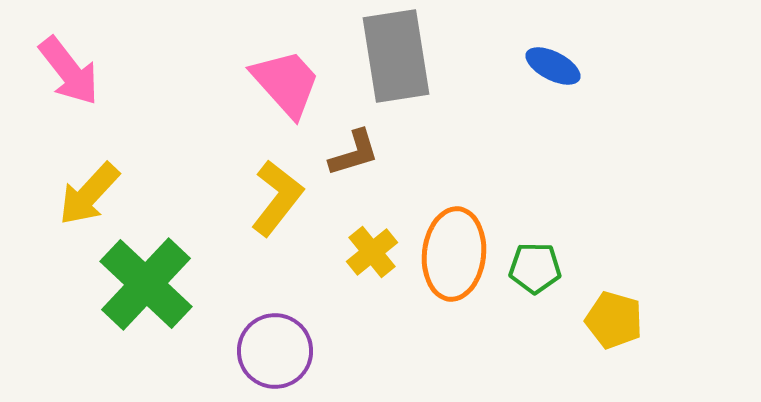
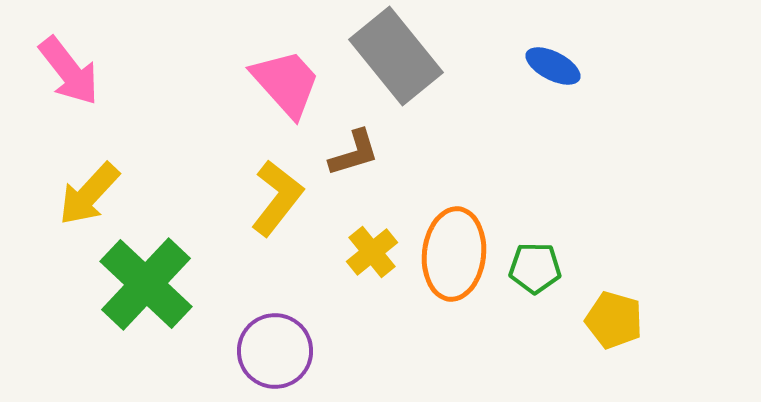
gray rectangle: rotated 30 degrees counterclockwise
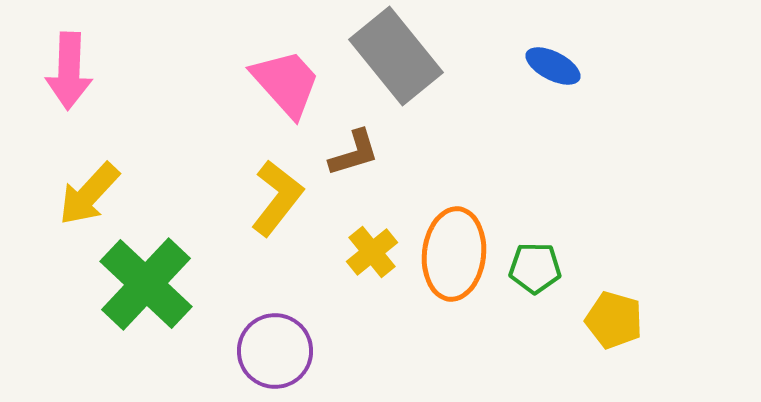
pink arrow: rotated 40 degrees clockwise
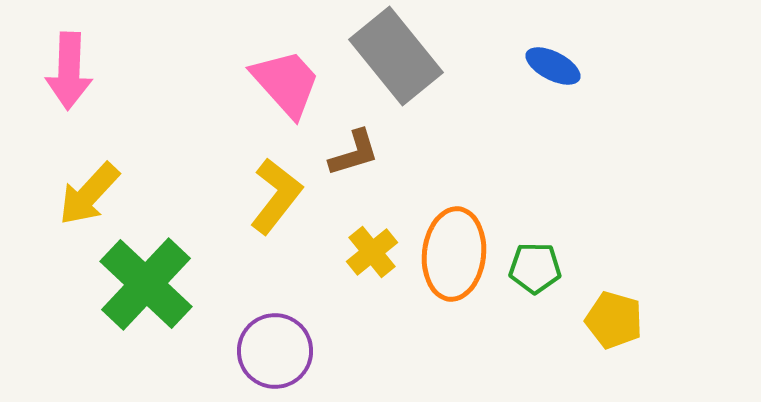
yellow L-shape: moved 1 px left, 2 px up
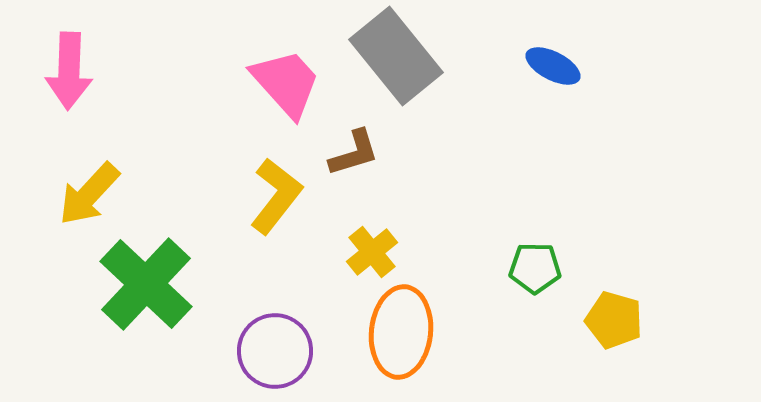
orange ellipse: moved 53 px left, 78 px down
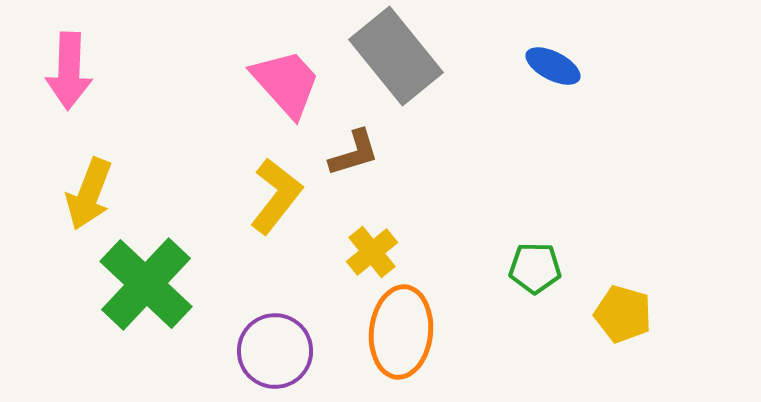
yellow arrow: rotated 22 degrees counterclockwise
yellow pentagon: moved 9 px right, 6 px up
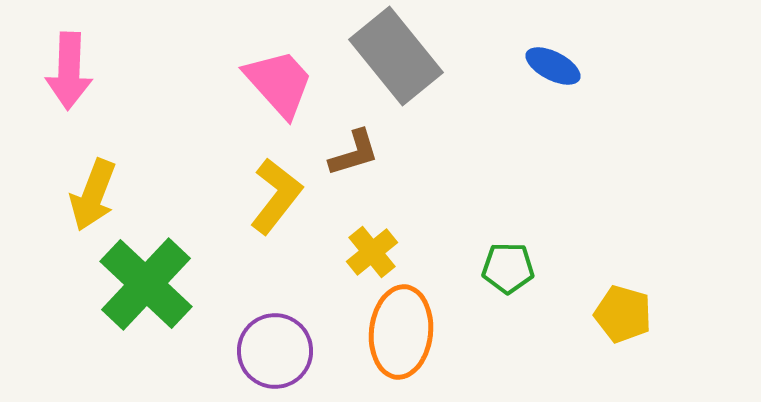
pink trapezoid: moved 7 px left
yellow arrow: moved 4 px right, 1 px down
green pentagon: moved 27 px left
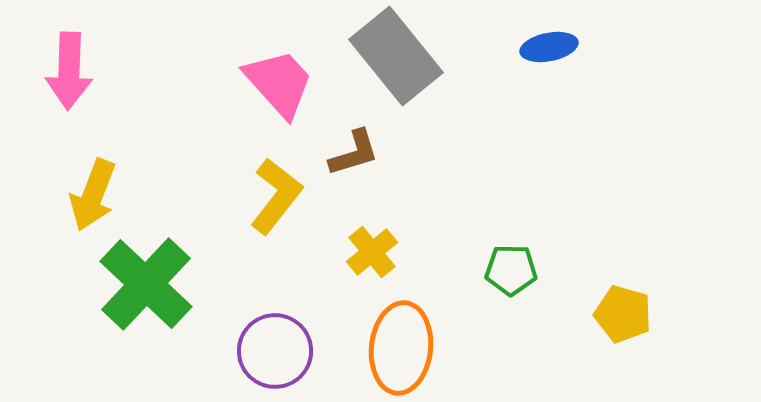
blue ellipse: moved 4 px left, 19 px up; rotated 38 degrees counterclockwise
green pentagon: moved 3 px right, 2 px down
orange ellipse: moved 16 px down
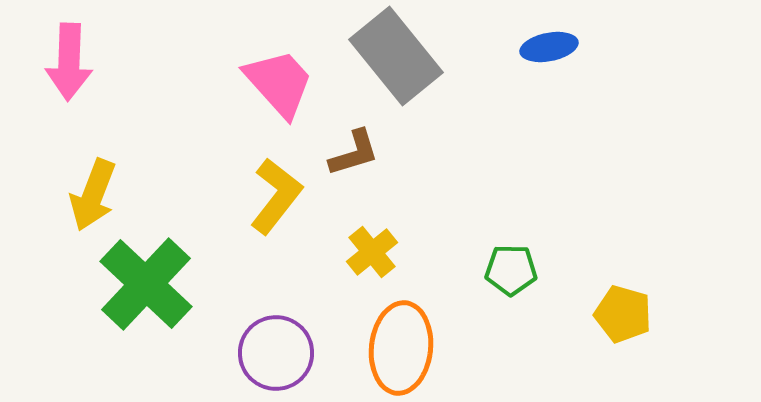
pink arrow: moved 9 px up
purple circle: moved 1 px right, 2 px down
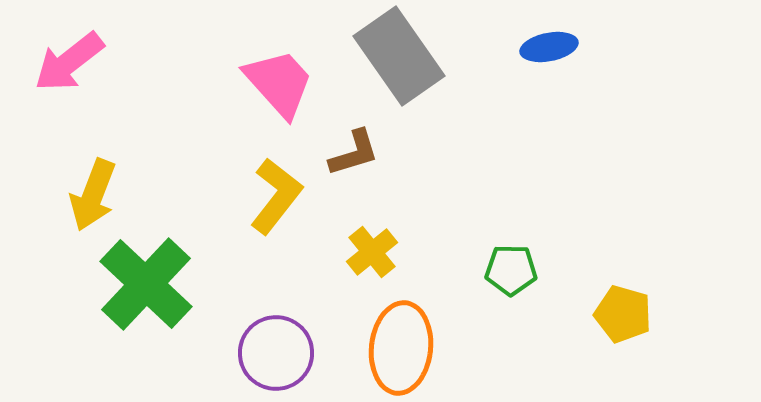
gray rectangle: moved 3 px right; rotated 4 degrees clockwise
pink arrow: rotated 50 degrees clockwise
